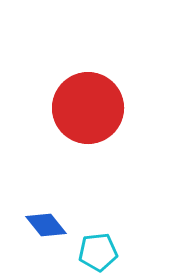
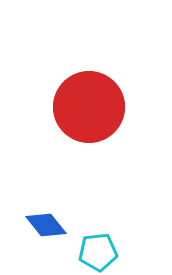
red circle: moved 1 px right, 1 px up
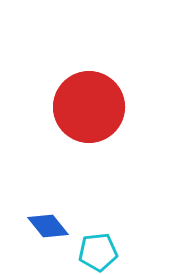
blue diamond: moved 2 px right, 1 px down
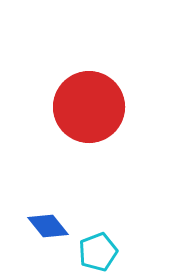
cyan pentagon: rotated 15 degrees counterclockwise
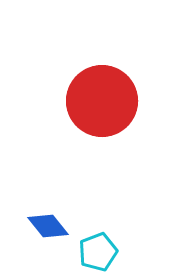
red circle: moved 13 px right, 6 px up
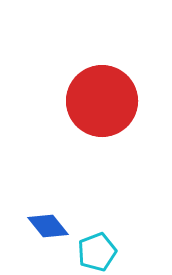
cyan pentagon: moved 1 px left
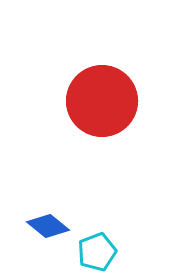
blue diamond: rotated 12 degrees counterclockwise
